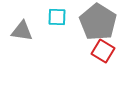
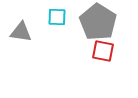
gray triangle: moved 1 px left, 1 px down
red square: rotated 20 degrees counterclockwise
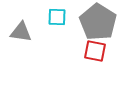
red square: moved 8 px left
